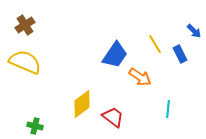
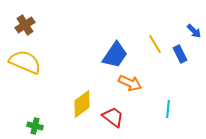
orange arrow: moved 10 px left, 6 px down; rotated 10 degrees counterclockwise
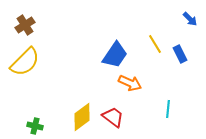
blue arrow: moved 4 px left, 12 px up
yellow semicircle: rotated 112 degrees clockwise
yellow diamond: moved 13 px down
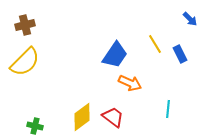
brown cross: rotated 18 degrees clockwise
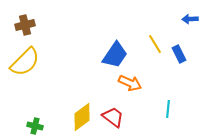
blue arrow: rotated 133 degrees clockwise
blue rectangle: moved 1 px left
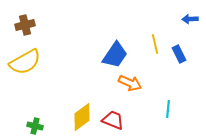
yellow line: rotated 18 degrees clockwise
yellow semicircle: rotated 16 degrees clockwise
red trapezoid: moved 3 px down; rotated 15 degrees counterclockwise
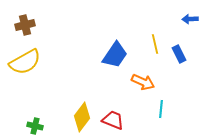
orange arrow: moved 13 px right, 1 px up
cyan line: moved 7 px left
yellow diamond: rotated 16 degrees counterclockwise
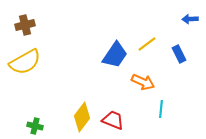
yellow line: moved 8 px left; rotated 66 degrees clockwise
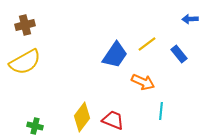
blue rectangle: rotated 12 degrees counterclockwise
cyan line: moved 2 px down
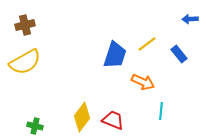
blue trapezoid: rotated 16 degrees counterclockwise
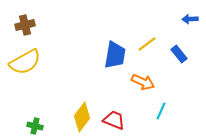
blue trapezoid: rotated 8 degrees counterclockwise
cyan line: rotated 18 degrees clockwise
red trapezoid: moved 1 px right
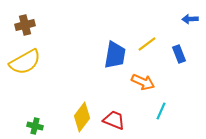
blue rectangle: rotated 18 degrees clockwise
